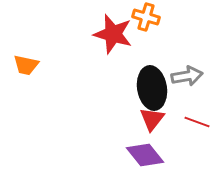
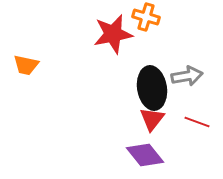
red star: rotated 27 degrees counterclockwise
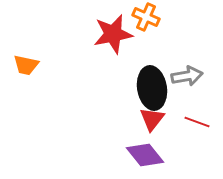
orange cross: rotated 8 degrees clockwise
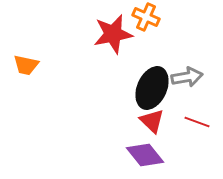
gray arrow: moved 1 px down
black ellipse: rotated 33 degrees clockwise
red triangle: moved 2 px down; rotated 24 degrees counterclockwise
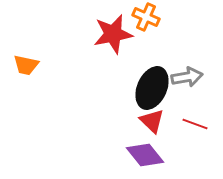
red line: moved 2 px left, 2 px down
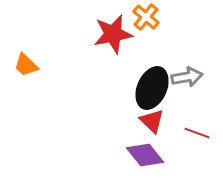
orange cross: rotated 16 degrees clockwise
orange trapezoid: rotated 32 degrees clockwise
red line: moved 2 px right, 9 px down
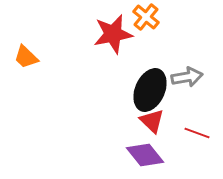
orange trapezoid: moved 8 px up
black ellipse: moved 2 px left, 2 px down
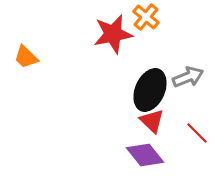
gray arrow: moved 1 px right; rotated 12 degrees counterclockwise
red line: rotated 25 degrees clockwise
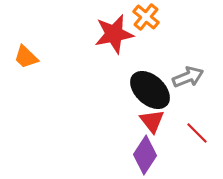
red star: moved 1 px right
black ellipse: rotated 72 degrees counterclockwise
red triangle: rotated 8 degrees clockwise
purple diamond: rotated 72 degrees clockwise
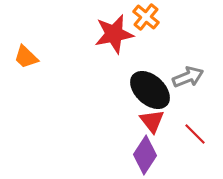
red line: moved 2 px left, 1 px down
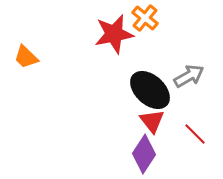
orange cross: moved 1 px left, 1 px down
gray arrow: moved 1 px right, 1 px up; rotated 8 degrees counterclockwise
purple diamond: moved 1 px left, 1 px up
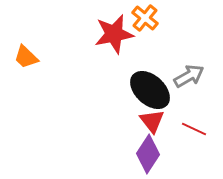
red line: moved 1 px left, 5 px up; rotated 20 degrees counterclockwise
purple diamond: moved 4 px right
